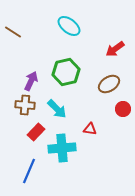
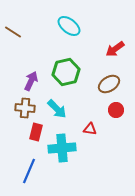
brown cross: moved 3 px down
red circle: moved 7 px left, 1 px down
red rectangle: rotated 30 degrees counterclockwise
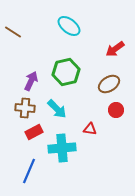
red rectangle: moved 2 px left; rotated 48 degrees clockwise
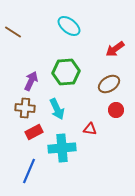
green hexagon: rotated 8 degrees clockwise
cyan arrow: rotated 20 degrees clockwise
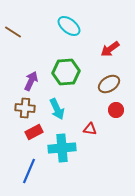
red arrow: moved 5 px left
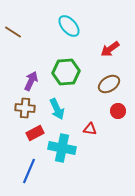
cyan ellipse: rotated 10 degrees clockwise
red circle: moved 2 px right, 1 px down
red rectangle: moved 1 px right, 1 px down
cyan cross: rotated 16 degrees clockwise
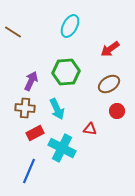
cyan ellipse: moved 1 px right; rotated 70 degrees clockwise
red circle: moved 1 px left
cyan cross: rotated 16 degrees clockwise
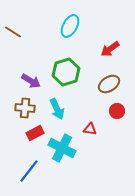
green hexagon: rotated 12 degrees counterclockwise
purple arrow: rotated 96 degrees clockwise
blue line: rotated 15 degrees clockwise
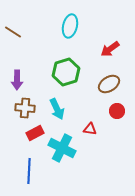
cyan ellipse: rotated 15 degrees counterclockwise
purple arrow: moved 14 px left, 1 px up; rotated 60 degrees clockwise
blue line: rotated 35 degrees counterclockwise
